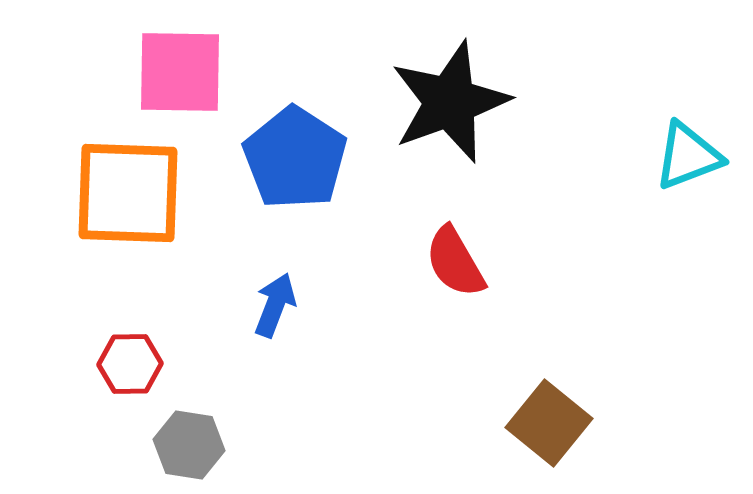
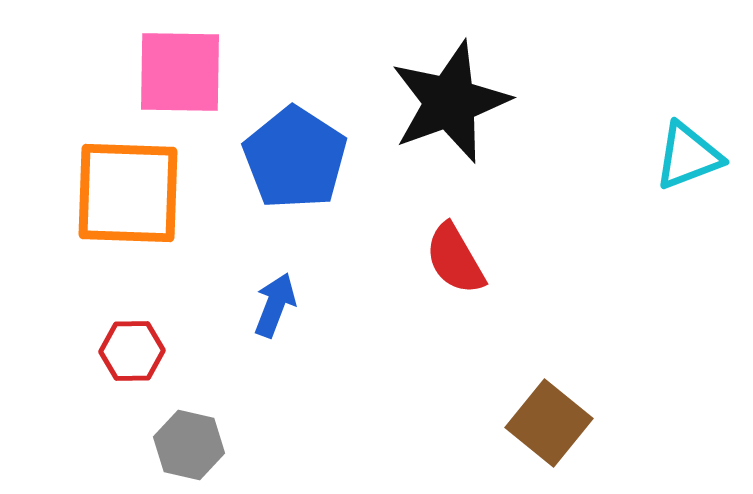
red semicircle: moved 3 px up
red hexagon: moved 2 px right, 13 px up
gray hexagon: rotated 4 degrees clockwise
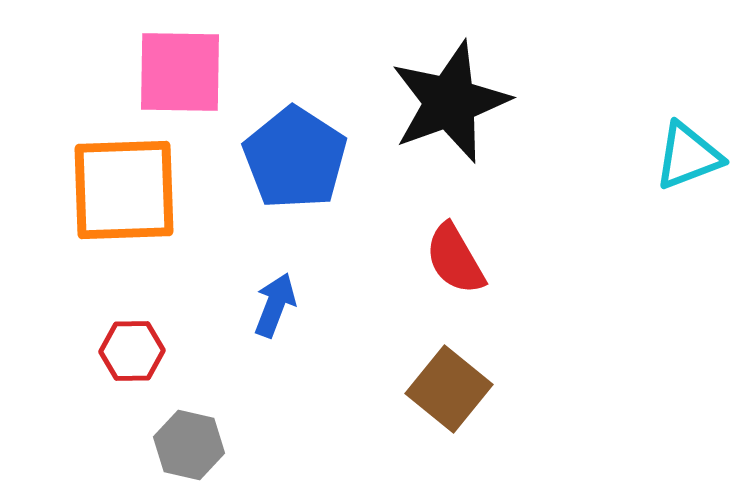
orange square: moved 4 px left, 3 px up; rotated 4 degrees counterclockwise
brown square: moved 100 px left, 34 px up
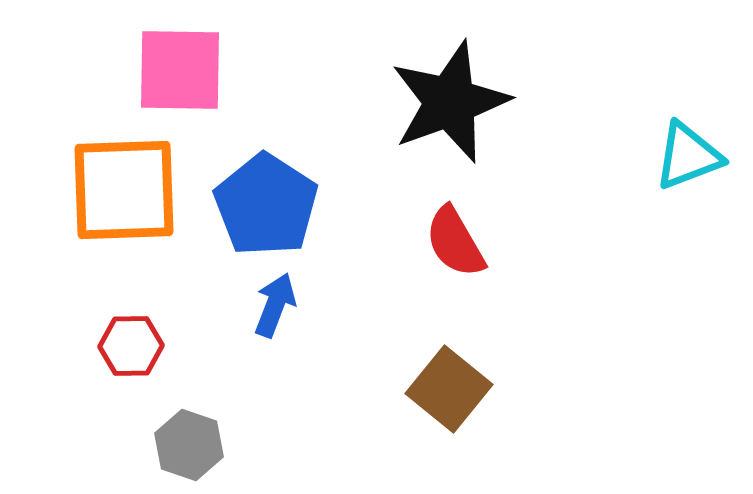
pink square: moved 2 px up
blue pentagon: moved 29 px left, 47 px down
red semicircle: moved 17 px up
red hexagon: moved 1 px left, 5 px up
gray hexagon: rotated 6 degrees clockwise
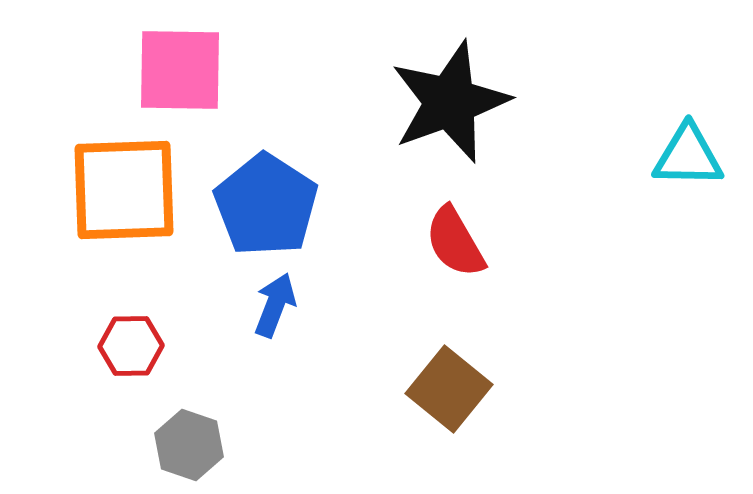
cyan triangle: rotated 22 degrees clockwise
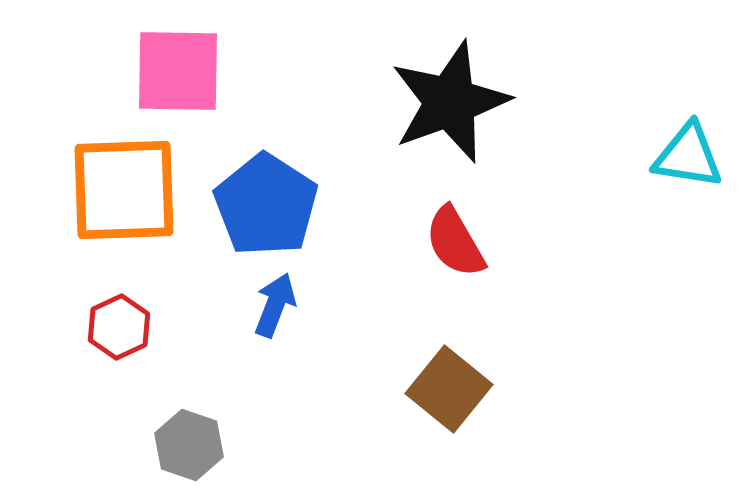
pink square: moved 2 px left, 1 px down
cyan triangle: rotated 8 degrees clockwise
red hexagon: moved 12 px left, 19 px up; rotated 24 degrees counterclockwise
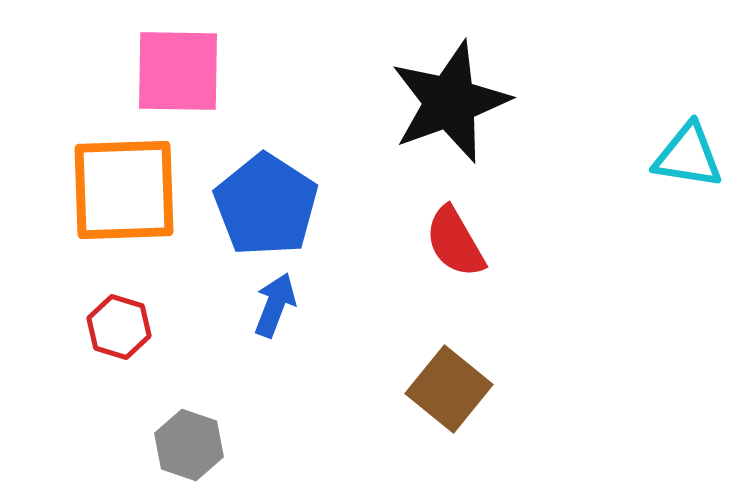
red hexagon: rotated 18 degrees counterclockwise
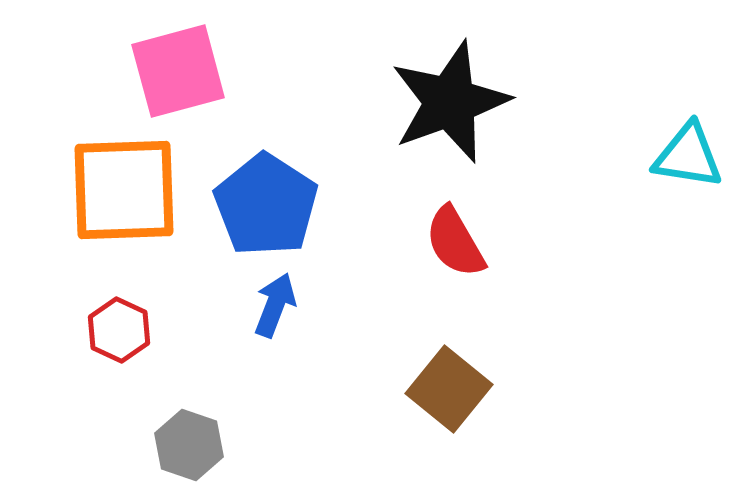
pink square: rotated 16 degrees counterclockwise
red hexagon: moved 3 px down; rotated 8 degrees clockwise
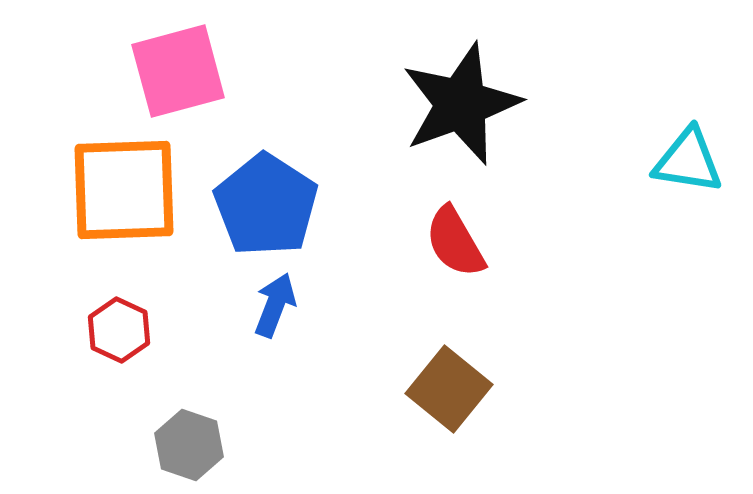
black star: moved 11 px right, 2 px down
cyan triangle: moved 5 px down
